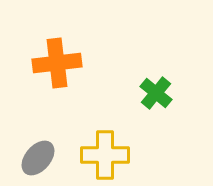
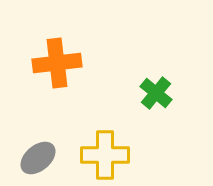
gray ellipse: rotated 9 degrees clockwise
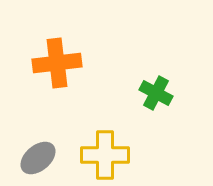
green cross: rotated 12 degrees counterclockwise
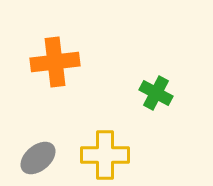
orange cross: moved 2 px left, 1 px up
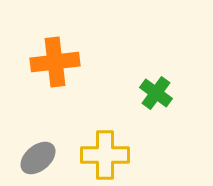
green cross: rotated 8 degrees clockwise
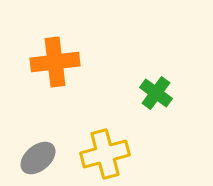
yellow cross: moved 1 px up; rotated 15 degrees counterclockwise
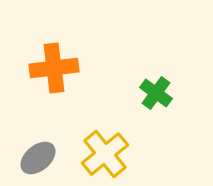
orange cross: moved 1 px left, 6 px down
yellow cross: rotated 24 degrees counterclockwise
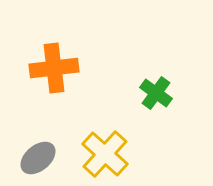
yellow cross: rotated 9 degrees counterclockwise
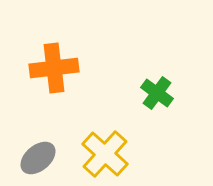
green cross: moved 1 px right
